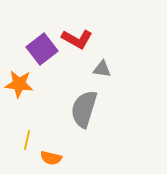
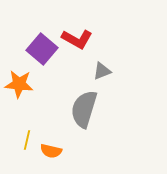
purple square: rotated 12 degrees counterclockwise
gray triangle: moved 2 px down; rotated 30 degrees counterclockwise
orange semicircle: moved 7 px up
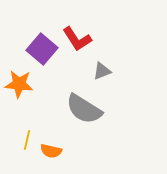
red L-shape: rotated 28 degrees clockwise
gray semicircle: rotated 75 degrees counterclockwise
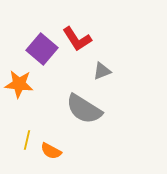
orange semicircle: rotated 15 degrees clockwise
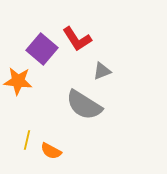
orange star: moved 1 px left, 3 px up
gray semicircle: moved 4 px up
